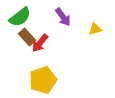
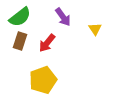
yellow triangle: rotated 48 degrees counterclockwise
brown rectangle: moved 7 px left, 4 px down; rotated 60 degrees clockwise
red arrow: moved 7 px right
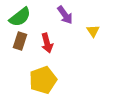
purple arrow: moved 2 px right, 2 px up
yellow triangle: moved 2 px left, 2 px down
red arrow: rotated 54 degrees counterclockwise
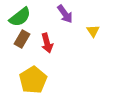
purple arrow: moved 1 px up
brown rectangle: moved 2 px right, 2 px up; rotated 12 degrees clockwise
yellow pentagon: moved 10 px left; rotated 12 degrees counterclockwise
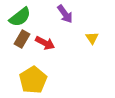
yellow triangle: moved 1 px left, 7 px down
red arrow: moved 2 px left; rotated 48 degrees counterclockwise
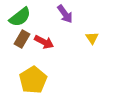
red arrow: moved 1 px left, 1 px up
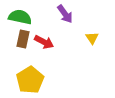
green semicircle: rotated 130 degrees counterclockwise
brown rectangle: moved 1 px right; rotated 18 degrees counterclockwise
yellow pentagon: moved 3 px left
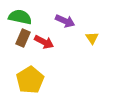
purple arrow: moved 7 px down; rotated 30 degrees counterclockwise
brown rectangle: moved 1 px up; rotated 12 degrees clockwise
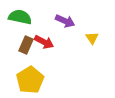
brown rectangle: moved 3 px right, 7 px down
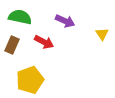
yellow triangle: moved 10 px right, 4 px up
brown rectangle: moved 14 px left
yellow pentagon: rotated 12 degrees clockwise
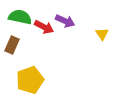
red arrow: moved 15 px up
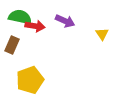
red arrow: moved 9 px left, 1 px up; rotated 18 degrees counterclockwise
